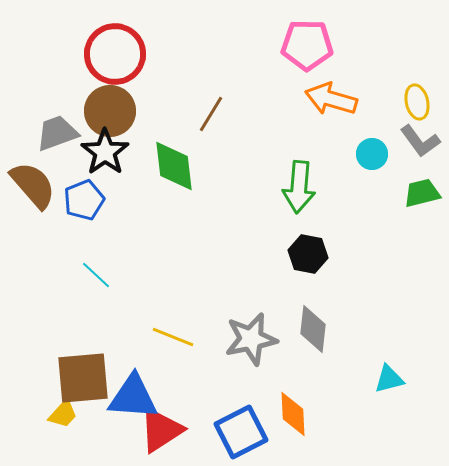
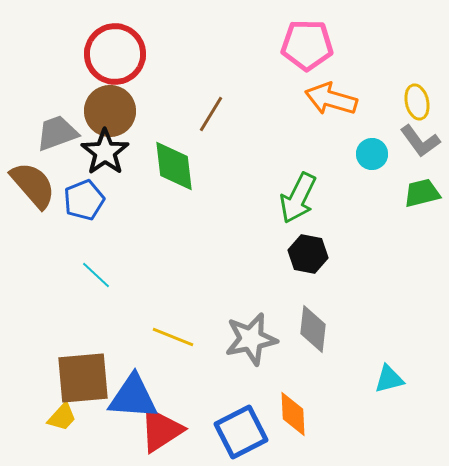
green arrow: moved 1 px left, 11 px down; rotated 21 degrees clockwise
yellow trapezoid: moved 1 px left, 3 px down
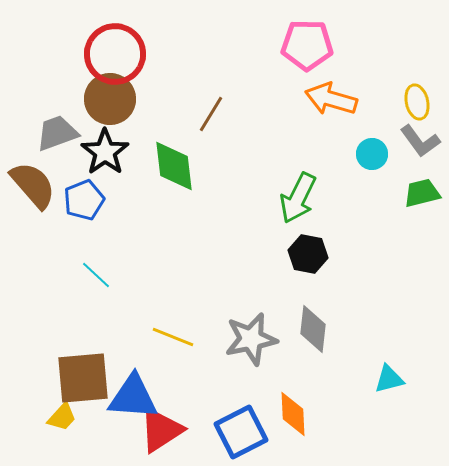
brown circle: moved 12 px up
